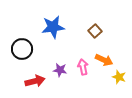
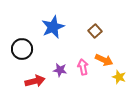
blue star: rotated 15 degrees counterclockwise
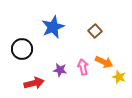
orange arrow: moved 2 px down
red arrow: moved 1 px left, 2 px down
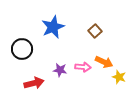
pink arrow: rotated 105 degrees clockwise
